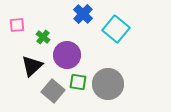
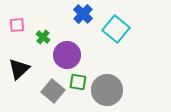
black triangle: moved 13 px left, 3 px down
gray circle: moved 1 px left, 6 px down
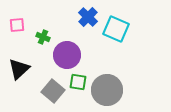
blue cross: moved 5 px right, 3 px down
cyan square: rotated 16 degrees counterclockwise
green cross: rotated 16 degrees counterclockwise
